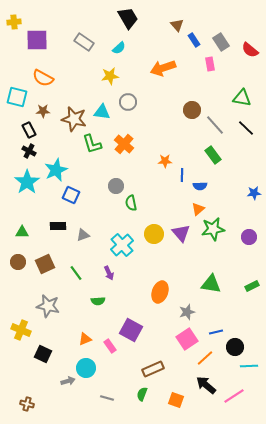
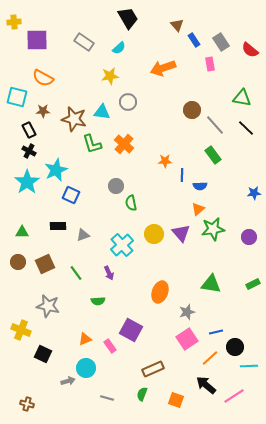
green rectangle at (252, 286): moved 1 px right, 2 px up
orange line at (205, 358): moved 5 px right
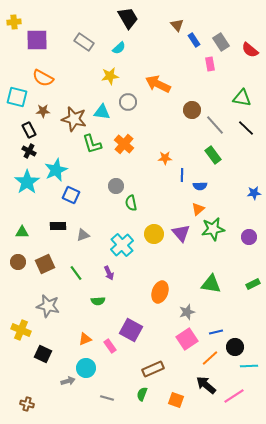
orange arrow at (163, 68): moved 5 px left, 16 px down; rotated 45 degrees clockwise
orange star at (165, 161): moved 3 px up
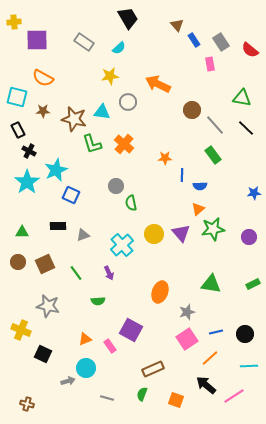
black rectangle at (29, 130): moved 11 px left
black circle at (235, 347): moved 10 px right, 13 px up
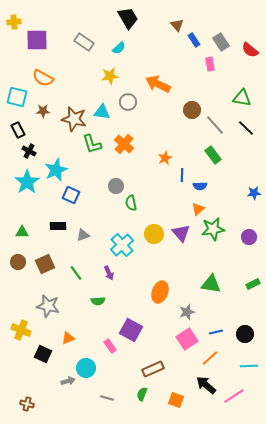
orange star at (165, 158): rotated 24 degrees counterclockwise
orange triangle at (85, 339): moved 17 px left, 1 px up
